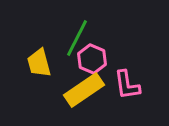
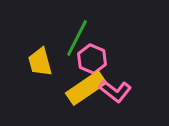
yellow trapezoid: moved 1 px right, 1 px up
pink L-shape: moved 12 px left, 6 px down; rotated 44 degrees counterclockwise
yellow rectangle: moved 2 px right, 2 px up
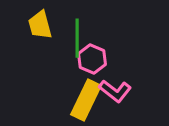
green line: rotated 27 degrees counterclockwise
yellow trapezoid: moved 37 px up
yellow rectangle: moved 12 px down; rotated 30 degrees counterclockwise
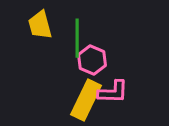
pink hexagon: moved 1 px down
pink L-shape: moved 2 px left, 1 px down; rotated 36 degrees counterclockwise
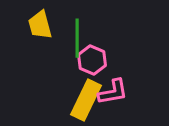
pink L-shape: rotated 12 degrees counterclockwise
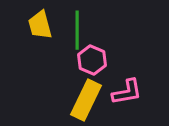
green line: moved 8 px up
pink L-shape: moved 14 px right
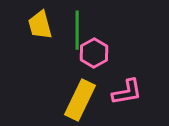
pink hexagon: moved 2 px right, 7 px up; rotated 8 degrees clockwise
yellow rectangle: moved 6 px left
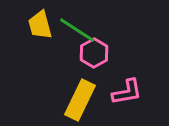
green line: rotated 57 degrees counterclockwise
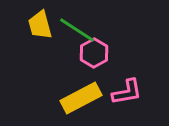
yellow rectangle: moved 1 px right, 2 px up; rotated 36 degrees clockwise
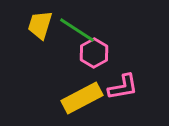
yellow trapezoid: rotated 32 degrees clockwise
pink L-shape: moved 4 px left, 5 px up
yellow rectangle: moved 1 px right
